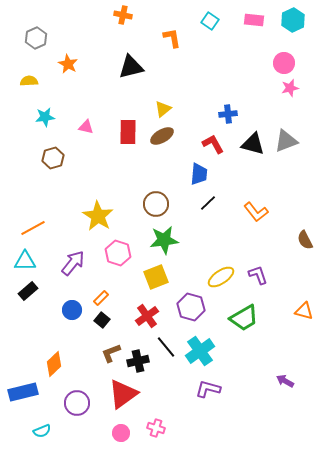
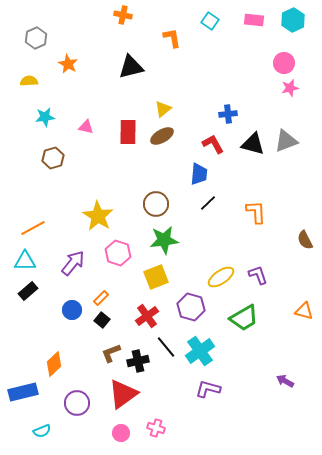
orange L-shape at (256, 212): rotated 145 degrees counterclockwise
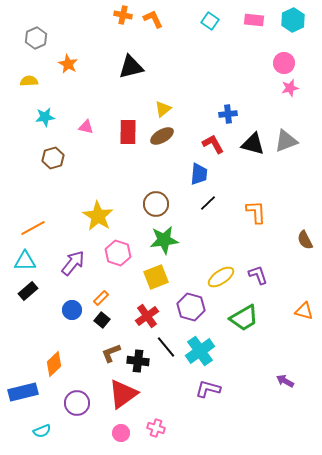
orange L-shape at (172, 38): moved 19 px left, 19 px up; rotated 15 degrees counterclockwise
black cross at (138, 361): rotated 20 degrees clockwise
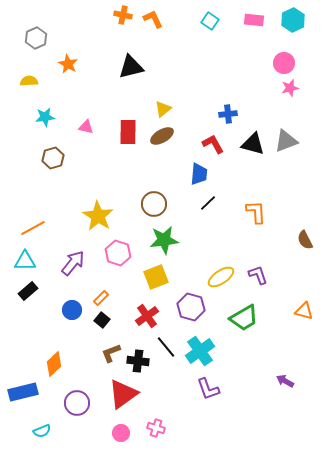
brown circle at (156, 204): moved 2 px left
purple L-shape at (208, 389): rotated 125 degrees counterclockwise
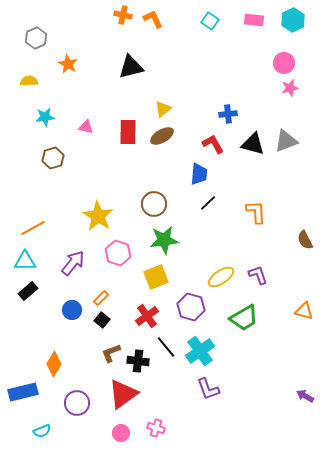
orange diamond at (54, 364): rotated 15 degrees counterclockwise
purple arrow at (285, 381): moved 20 px right, 15 px down
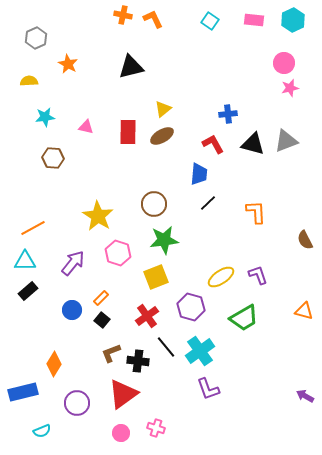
brown hexagon at (53, 158): rotated 20 degrees clockwise
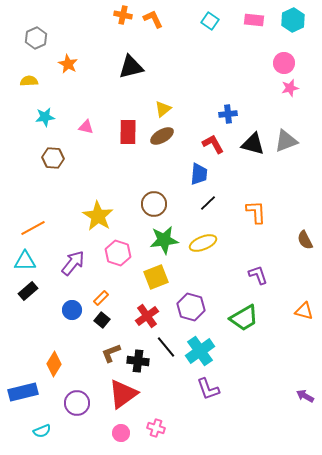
yellow ellipse at (221, 277): moved 18 px left, 34 px up; rotated 12 degrees clockwise
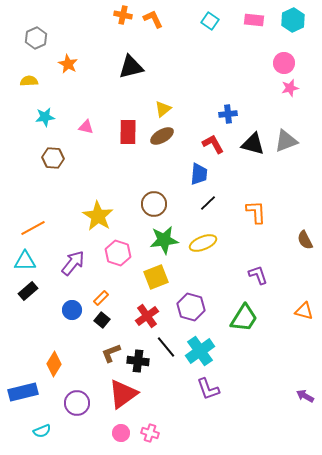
green trapezoid at (244, 318): rotated 28 degrees counterclockwise
pink cross at (156, 428): moved 6 px left, 5 px down
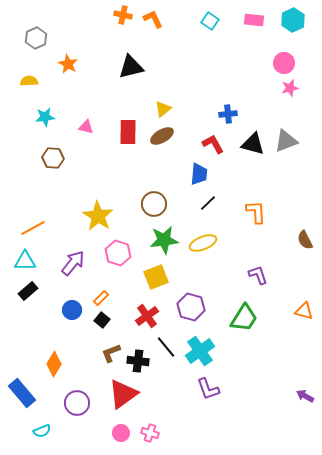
blue rectangle at (23, 392): moved 1 px left, 1 px down; rotated 64 degrees clockwise
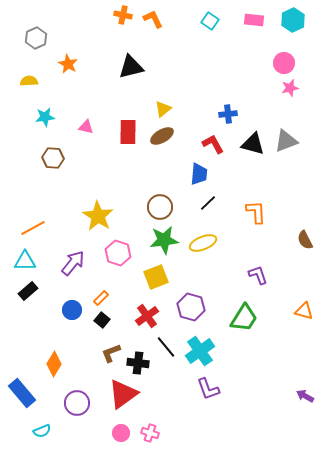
brown circle at (154, 204): moved 6 px right, 3 px down
black cross at (138, 361): moved 2 px down
